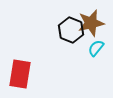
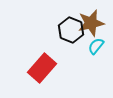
cyan semicircle: moved 2 px up
red rectangle: moved 22 px right, 6 px up; rotated 32 degrees clockwise
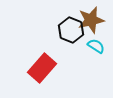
brown star: moved 3 px up
cyan semicircle: rotated 84 degrees clockwise
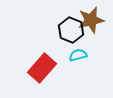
cyan semicircle: moved 18 px left, 9 px down; rotated 48 degrees counterclockwise
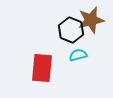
red rectangle: rotated 36 degrees counterclockwise
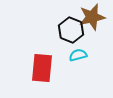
brown star: moved 1 px right, 3 px up
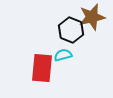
cyan semicircle: moved 15 px left
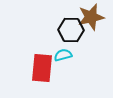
brown star: moved 1 px left
black hexagon: rotated 20 degrees counterclockwise
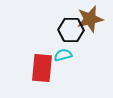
brown star: moved 1 px left, 2 px down
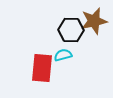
brown star: moved 4 px right, 2 px down
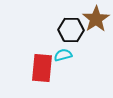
brown star: moved 2 px right, 2 px up; rotated 20 degrees counterclockwise
